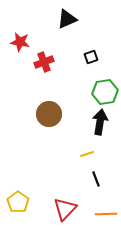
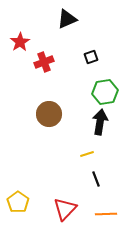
red star: rotated 30 degrees clockwise
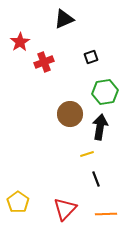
black triangle: moved 3 px left
brown circle: moved 21 px right
black arrow: moved 5 px down
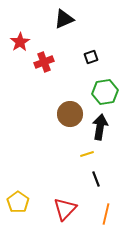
orange line: rotated 75 degrees counterclockwise
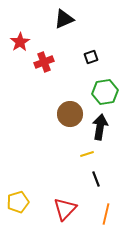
yellow pentagon: rotated 20 degrees clockwise
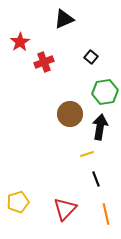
black square: rotated 32 degrees counterclockwise
orange line: rotated 25 degrees counterclockwise
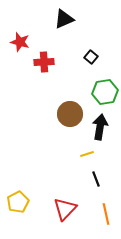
red star: rotated 24 degrees counterclockwise
red cross: rotated 18 degrees clockwise
yellow pentagon: rotated 10 degrees counterclockwise
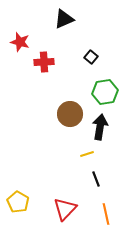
yellow pentagon: rotated 15 degrees counterclockwise
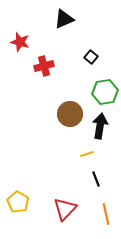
red cross: moved 4 px down; rotated 12 degrees counterclockwise
black arrow: moved 1 px up
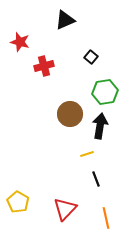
black triangle: moved 1 px right, 1 px down
orange line: moved 4 px down
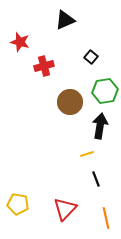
green hexagon: moved 1 px up
brown circle: moved 12 px up
yellow pentagon: moved 2 px down; rotated 20 degrees counterclockwise
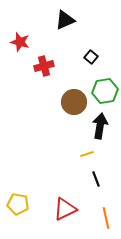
brown circle: moved 4 px right
red triangle: rotated 20 degrees clockwise
